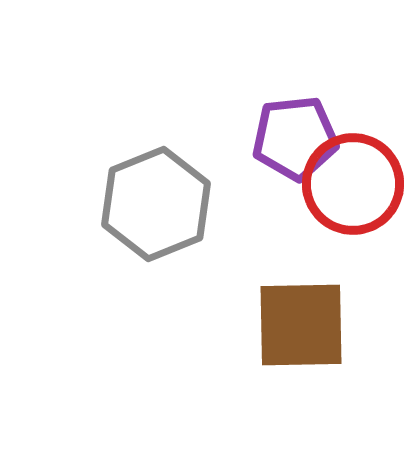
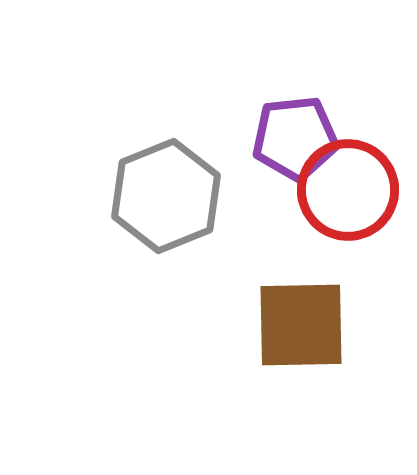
red circle: moved 5 px left, 6 px down
gray hexagon: moved 10 px right, 8 px up
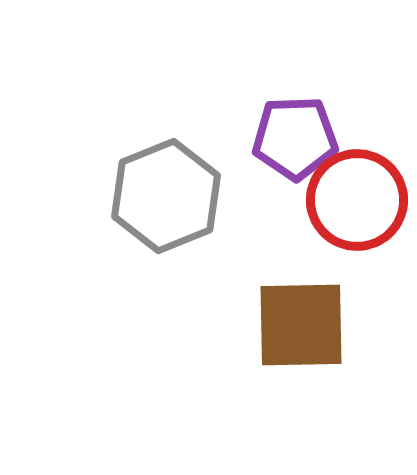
purple pentagon: rotated 4 degrees clockwise
red circle: moved 9 px right, 10 px down
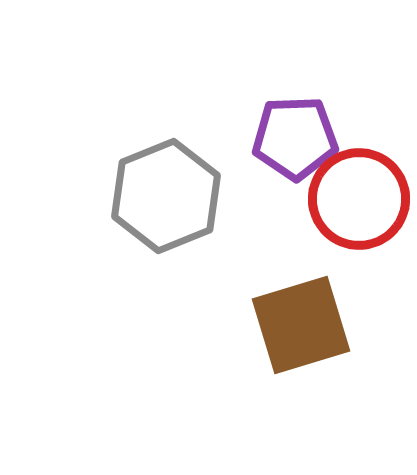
red circle: moved 2 px right, 1 px up
brown square: rotated 16 degrees counterclockwise
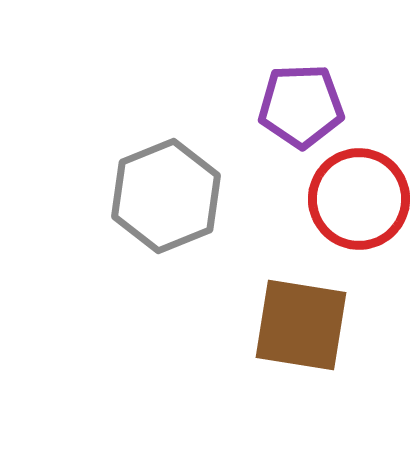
purple pentagon: moved 6 px right, 32 px up
brown square: rotated 26 degrees clockwise
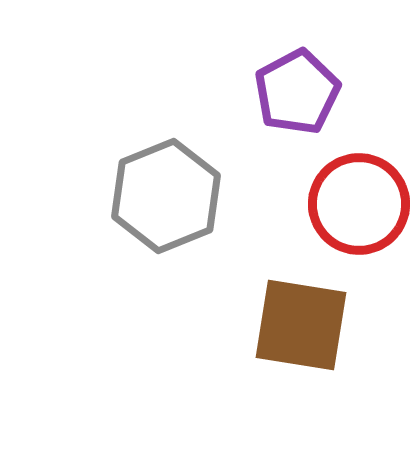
purple pentagon: moved 4 px left, 14 px up; rotated 26 degrees counterclockwise
red circle: moved 5 px down
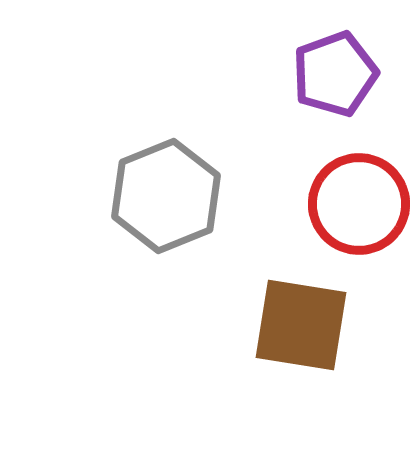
purple pentagon: moved 38 px right, 18 px up; rotated 8 degrees clockwise
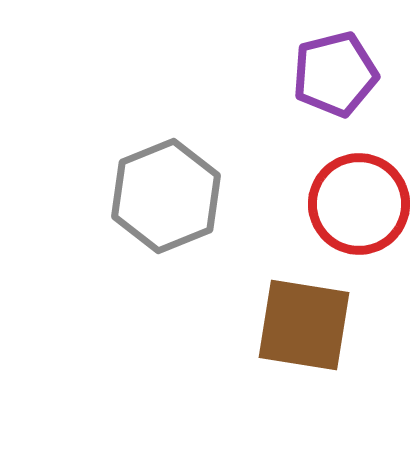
purple pentagon: rotated 6 degrees clockwise
brown square: moved 3 px right
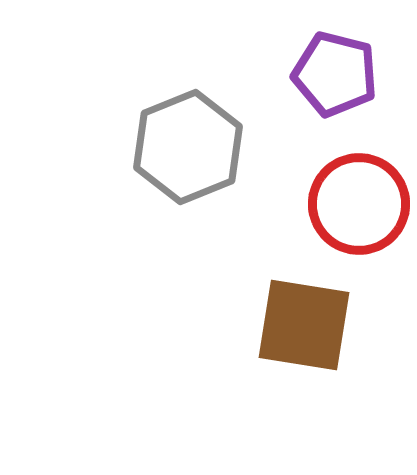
purple pentagon: rotated 28 degrees clockwise
gray hexagon: moved 22 px right, 49 px up
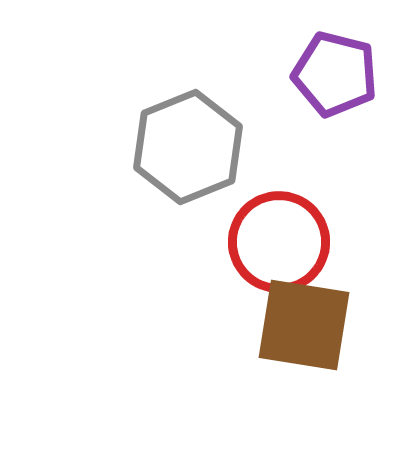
red circle: moved 80 px left, 38 px down
